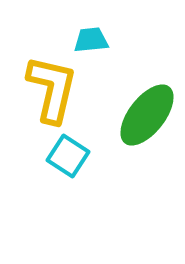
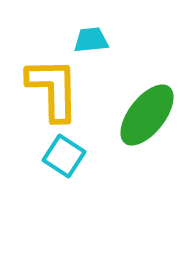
yellow L-shape: moved 1 px right; rotated 14 degrees counterclockwise
cyan square: moved 4 px left
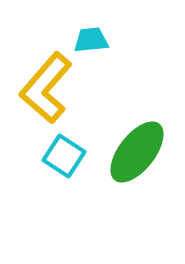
yellow L-shape: moved 7 px left, 1 px up; rotated 138 degrees counterclockwise
green ellipse: moved 10 px left, 37 px down
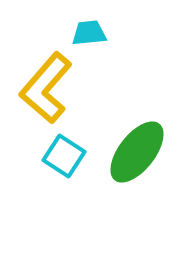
cyan trapezoid: moved 2 px left, 7 px up
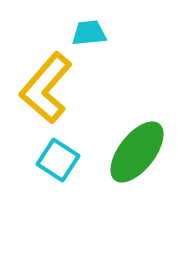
cyan square: moved 6 px left, 4 px down
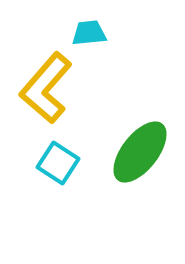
green ellipse: moved 3 px right
cyan square: moved 3 px down
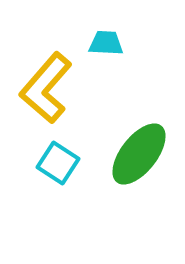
cyan trapezoid: moved 17 px right, 10 px down; rotated 9 degrees clockwise
green ellipse: moved 1 px left, 2 px down
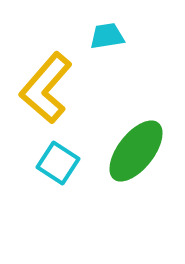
cyan trapezoid: moved 1 px right, 7 px up; rotated 12 degrees counterclockwise
green ellipse: moved 3 px left, 3 px up
